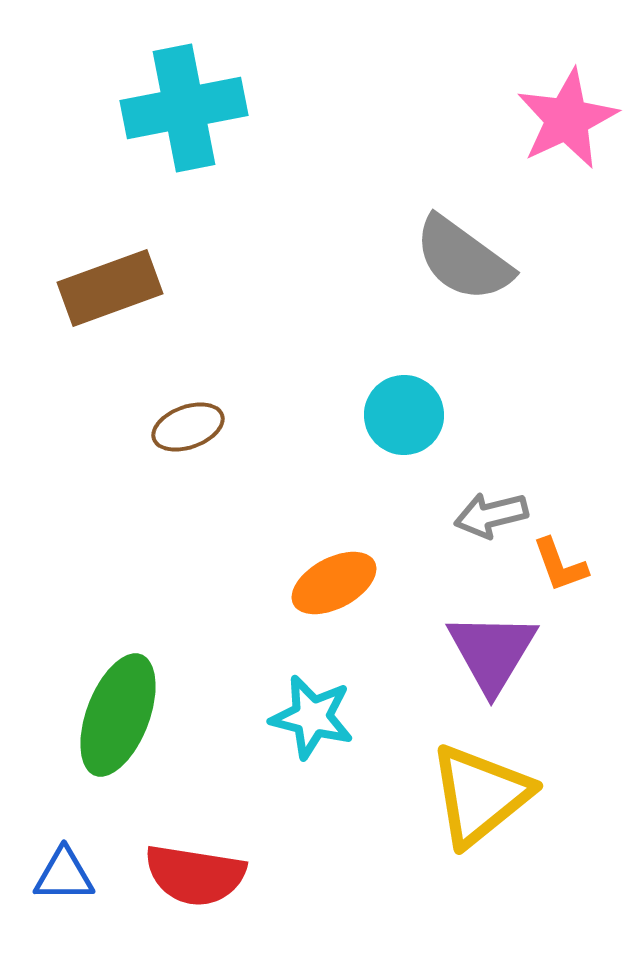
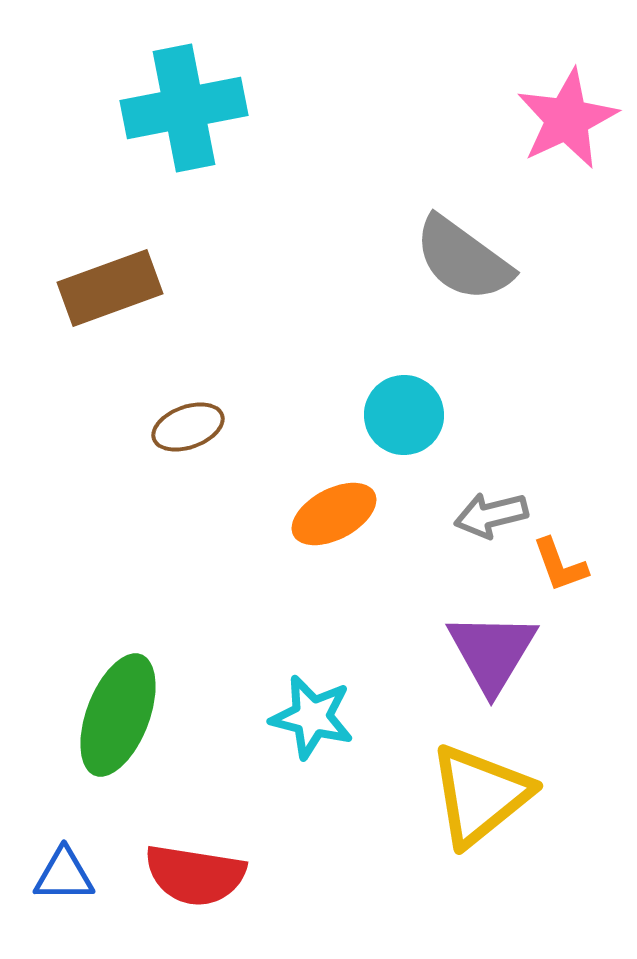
orange ellipse: moved 69 px up
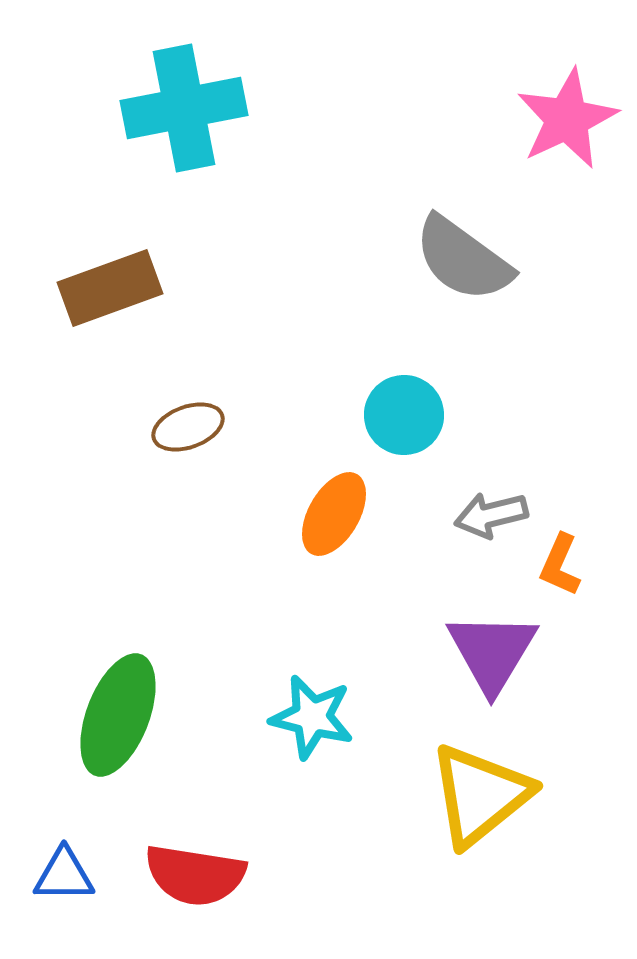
orange ellipse: rotated 32 degrees counterclockwise
orange L-shape: rotated 44 degrees clockwise
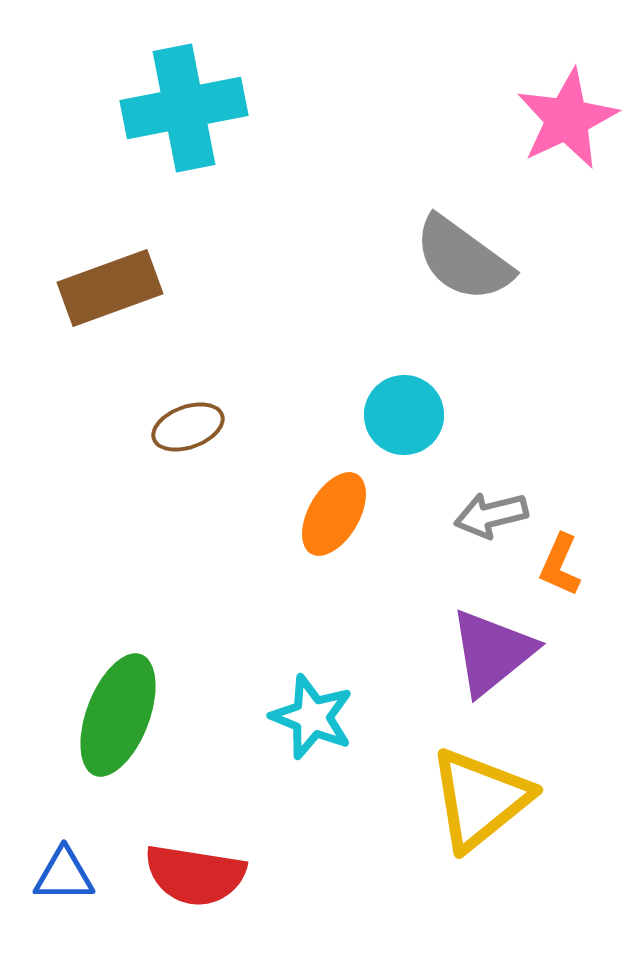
purple triangle: rotated 20 degrees clockwise
cyan star: rotated 8 degrees clockwise
yellow triangle: moved 4 px down
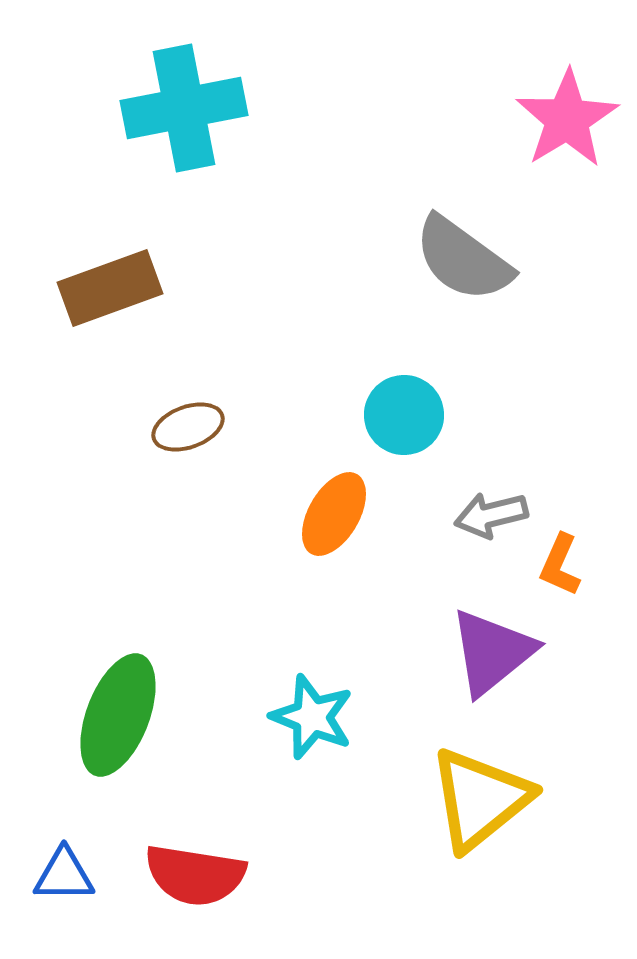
pink star: rotated 6 degrees counterclockwise
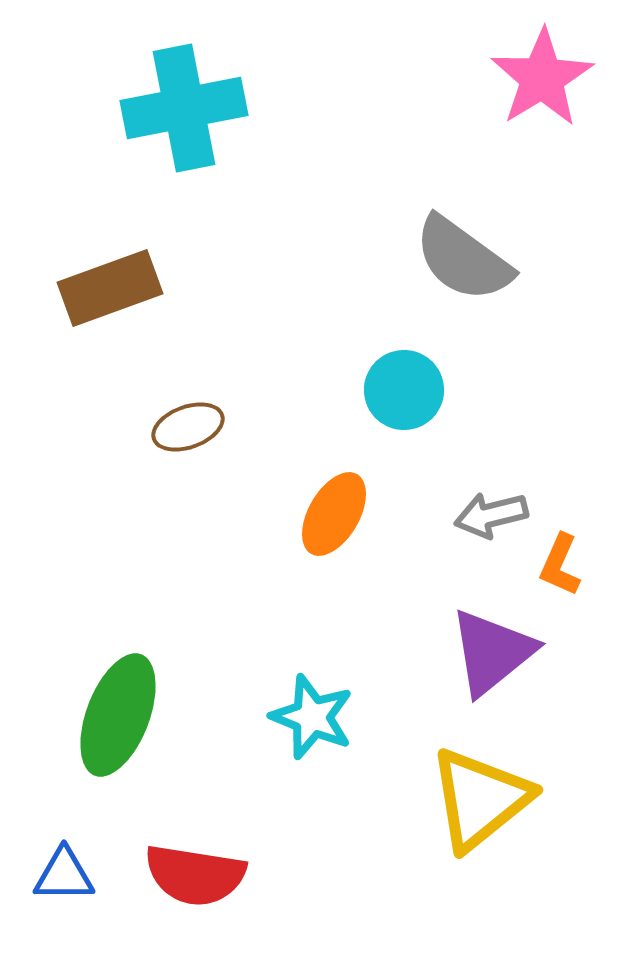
pink star: moved 25 px left, 41 px up
cyan circle: moved 25 px up
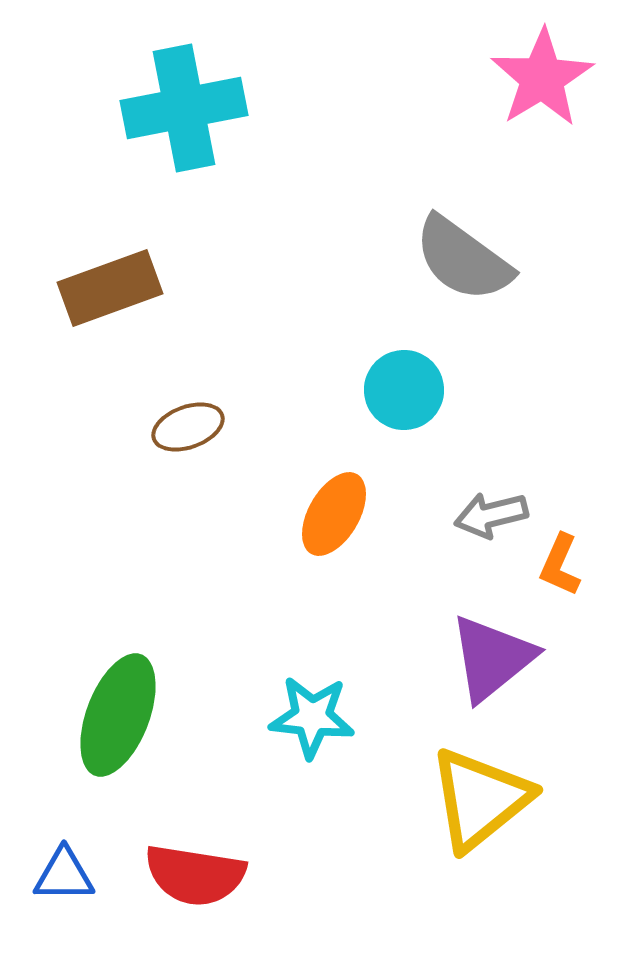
purple triangle: moved 6 px down
cyan star: rotated 16 degrees counterclockwise
